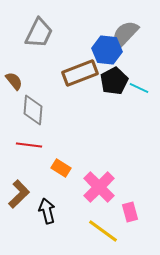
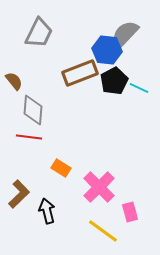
red line: moved 8 px up
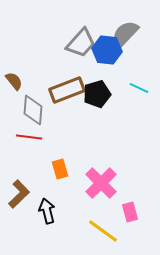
gray trapezoid: moved 42 px right, 10 px down; rotated 16 degrees clockwise
brown rectangle: moved 13 px left, 17 px down
black pentagon: moved 17 px left, 13 px down; rotated 12 degrees clockwise
orange rectangle: moved 1 px left, 1 px down; rotated 42 degrees clockwise
pink cross: moved 2 px right, 4 px up
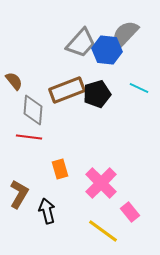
brown L-shape: rotated 16 degrees counterclockwise
pink rectangle: rotated 24 degrees counterclockwise
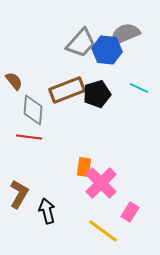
gray semicircle: rotated 24 degrees clockwise
orange rectangle: moved 24 px right, 2 px up; rotated 24 degrees clockwise
pink rectangle: rotated 72 degrees clockwise
